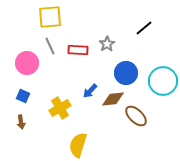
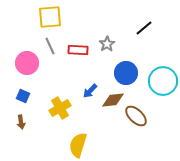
brown diamond: moved 1 px down
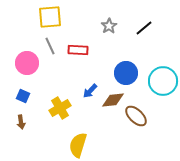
gray star: moved 2 px right, 18 px up
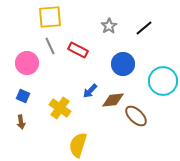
red rectangle: rotated 24 degrees clockwise
blue circle: moved 3 px left, 9 px up
yellow cross: rotated 25 degrees counterclockwise
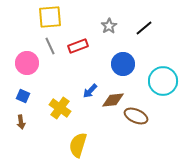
red rectangle: moved 4 px up; rotated 48 degrees counterclockwise
brown ellipse: rotated 20 degrees counterclockwise
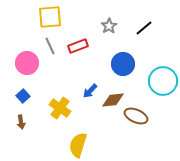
blue square: rotated 24 degrees clockwise
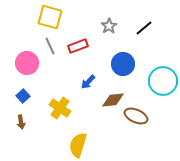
yellow square: rotated 20 degrees clockwise
blue arrow: moved 2 px left, 9 px up
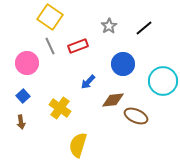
yellow square: rotated 20 degrees clockwise
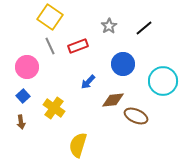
pink circle: moved 4 px down
yellow cross: moved 6 px left
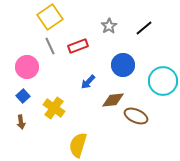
yellow square: rotated 20 degrees clockwise
blue circle: moved 1 px down
